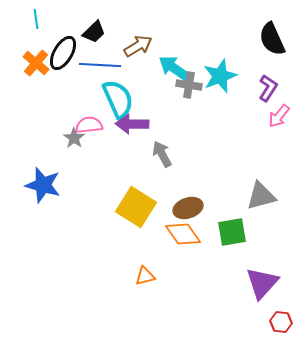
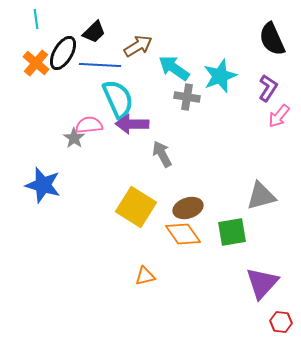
gray cross: moved 2 px left, 12 px down
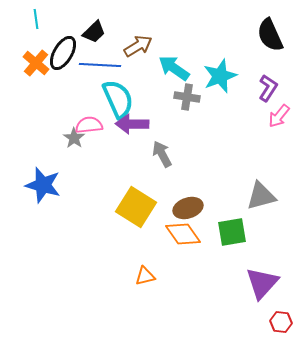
black semicircle: moved 2 px left, 4 px up
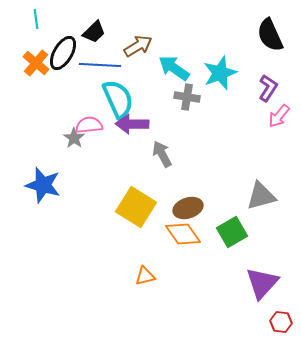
cyan star: moved 3 px up
green square: rotated 20 degrees counterclockwise
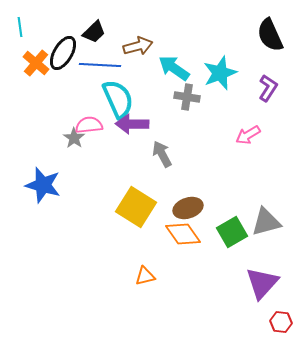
cyan line: moved 16 px left, 8 px down
brown arrow: rotated 16 degrees clockwise
pink arrow: moved 31 px left, 19 px down; rotated 20 degrees clockwise
gray triangle: moved 5 px right, 26 px down
